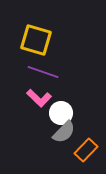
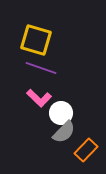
purple line: moved 2 px left, 4 px up
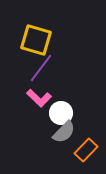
purple line: rotated 72 degrees counterclockwise
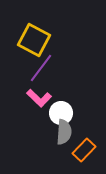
yellow square: moved 2 px left; rotated 12 degrees clockwise
gray semicircle: rotated 40 degrees counterclockwise
orange rectangle: moved 2 px left
